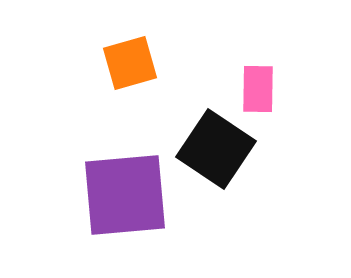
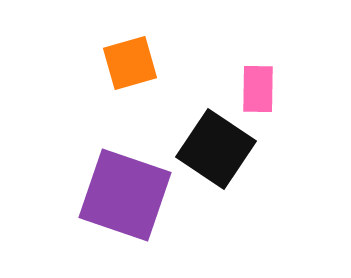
purple square: rotated 24 degrees clockwise
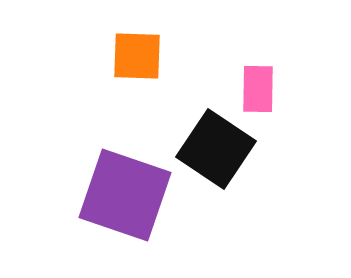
orange square: moved 7 px right, 7 px up; rotated 18 degrees clockwise
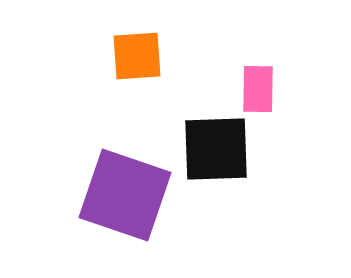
orange square: rotated 6 degrees counterclockwise
black square: rotated 36 degrees counterclockwise
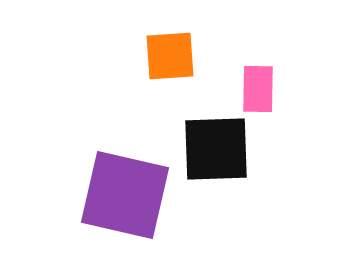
orange square: moved 33 px right
purple square: rotated 6 degrees counterclockwise
